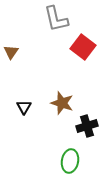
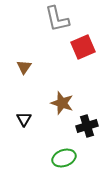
gray L-shape: moved 1 px right
red square: rotated 30 degrees clockwise
brown triangle: moved 13 px right, 15 px down
black triangle: moved 12 px down
green ellipse: moved 6 px left, 3 px up; rotated 60 degrees clockwise
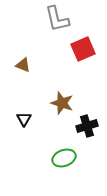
red square: moved 2 px down
brown triangle: moved 1 px left, 2 px up; rotated 42 degrees counterclockwise
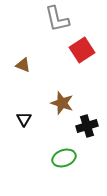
red square: moved 1 px left, 1 px down; rotated 10 degrees counterclockwise
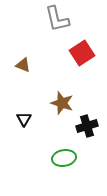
red square: moved 3 px down
green ellipse: rotated 10 degrees clockwise
